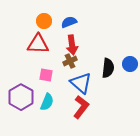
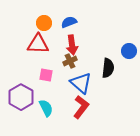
orange circle: moved 2 px down
blue circle: moved 1 px left, 13 px up
cyan semicircle: moved 1 px left, 6 px down; rotated 48 degrees counterclockwise
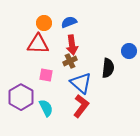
red L-shape: moved 1 px up
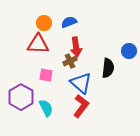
red arrow: moved 4 px right, 2 px down
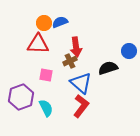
blue semicircle: moved 9 px left
black semicircle: rotated 114 degrees counterclockwise
purple hexagon: rotated 10 degrees clockwise
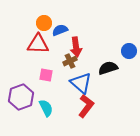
blue semicircle: moved 8 px down
red L-shape: moved 5 px right
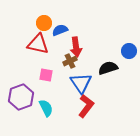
red triangle: rotated 10 degrees clockwise
blue triangle: rotated 15 degrees clockwise
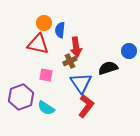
blue semicircle: rotated 63 degrees counterclockwise
cyan semicircle: rotated 150 degrees clockwise
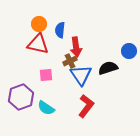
orange circle: moved 5 px left, 1 px down
pink square: rotated 16 degrees counterclockwise
blue triangle: moved 8 px up
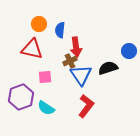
red triangle: moved 6 px left, 5 px down
pink square: moved 1 px left, 2 px down
